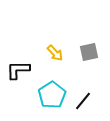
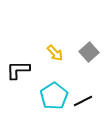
gray square: rotated 30 degrees counterclockwise
cyan pentagon: moved 2 px right, 1 px down
black line: rotated 24 degrees clockwise
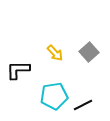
cyan pentagon: rotated 24 degrees clockwise
black line: moved 4 px down
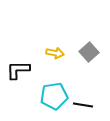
yellow arrow: rotated 36 degrees counterclockwise
black line: rotated 36 degrees clockwise
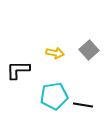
gray square: moved 2 px up
